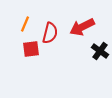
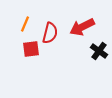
black cross: moved 1 px left
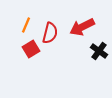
orange line: moved 1 px right, 1 px down
red square: rotated 24 degrees counterclockwise
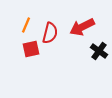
red square: rotated 18 degrees clockwise
